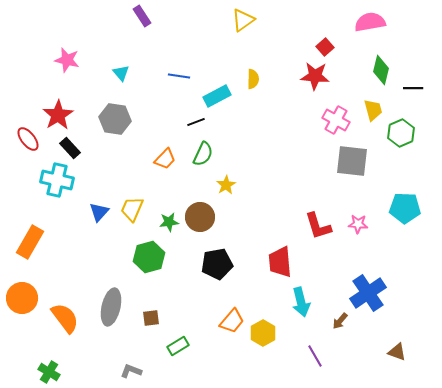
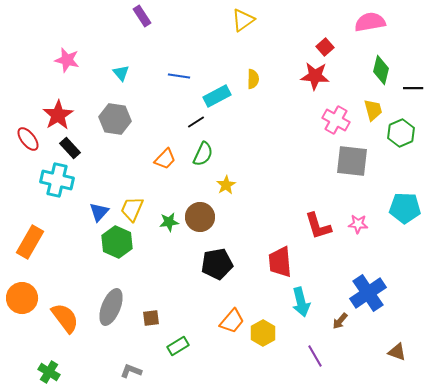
black line at (196, 122): rotated 12 degrees counterclockwise
green hexagon at (149, 257): moved 32 px left, 15 px up; rotated 20 degrees counterclockwise
gray ellipse at (111, 307): rotated 9 degrees clockwise
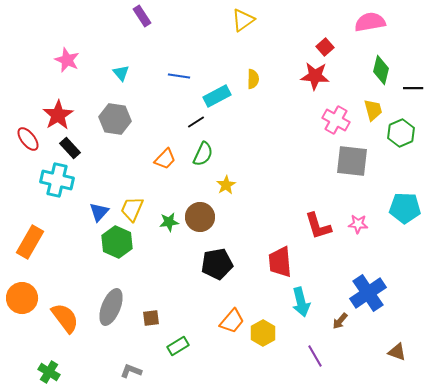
pink star at (67, 60): rotated 10 degrees clockwise
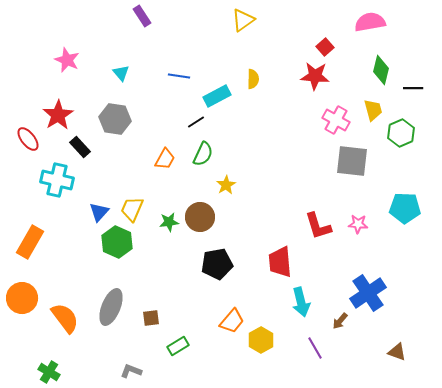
black rectangle at (70, 148): moved 10 px right, 1 px up
orange trapezoid at (165, 159): rotated 15 degrees counterclockwise
yellow hexagon at (263, 333): moved 2 px left, 7 px down
purple line at (315, 356): moved 8 px up
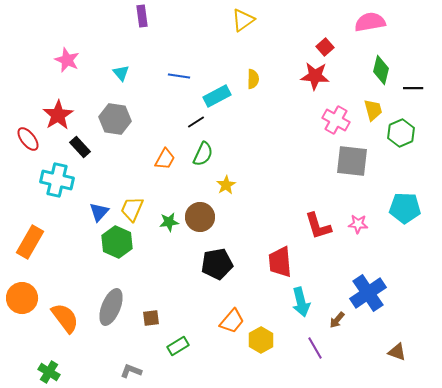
purple rectangle at (142, 16): rotated 25 degrees clockwise
brown arrow at (340, 321): moved 3 px left, 1 px up
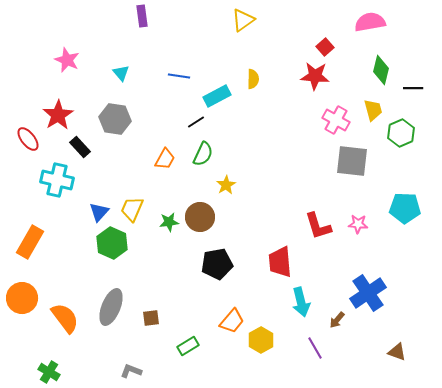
green hexagon at (117, 242): moved 5 px left, 1 px down
green rectangle at (178, 346): moved 10 px right
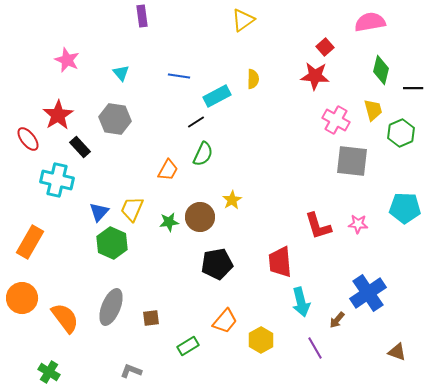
orange trapezoid at (165, 159): moved 3 px right, 11 px down
yellow star at (226, 185): moved 6 px right, 15 px down
orange trapezoid at (232, 321): moved 7 px left
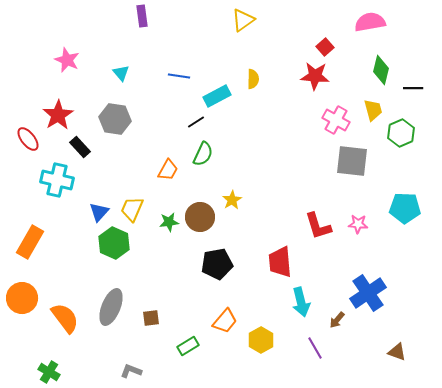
green hexagon at (112, 243): moved 2 px right
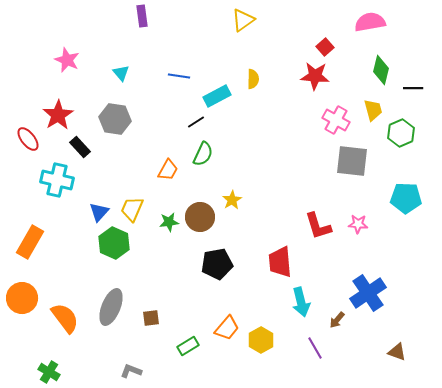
cyan pentagon at (405, 208): moved 1 px right, 10 px up
orange trapezoid at (225, 321): moved 2 px right, 7 px down
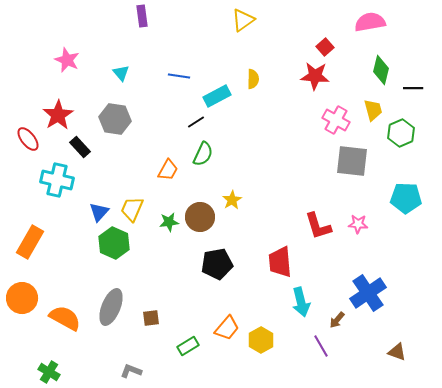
orange semicircle at (65, 318): rotated 24 degrees counterclockwise
purple line at (315, 348): moved 6 px right, 2 px up
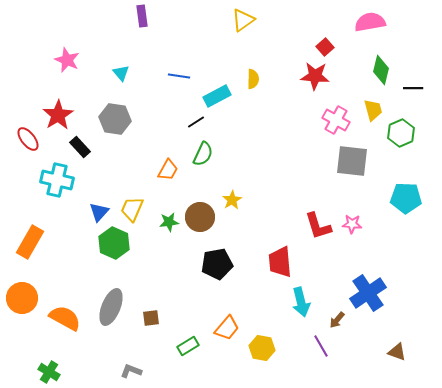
pink star at (358, 224): moved 6 px left
yellow hexagon at (261, 340): moved 1 px right, 8 px down; rotated 20 degrees counterclockwise
